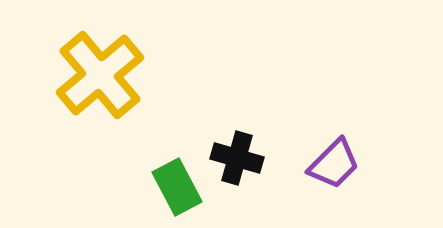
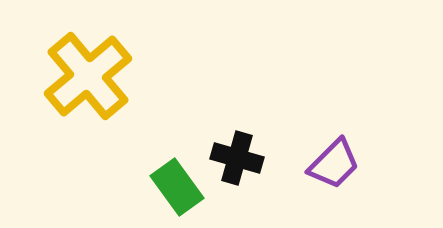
yellow cross: moved 12 px left, 1 px down
green rectangle: rotated 8 degrees counterclockwise
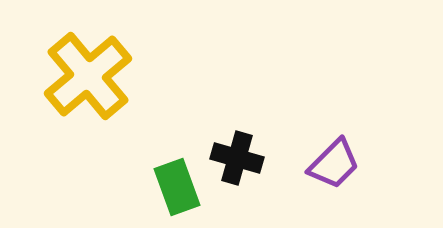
green rectangle: rotated 16 degrees clockwise
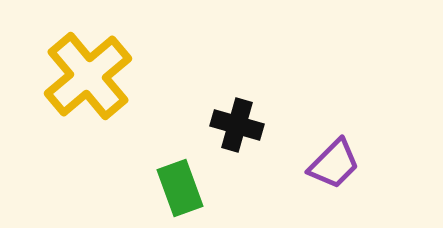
black cross: moved 33 px up
green rectangle: moved 3 px right, 1 px down
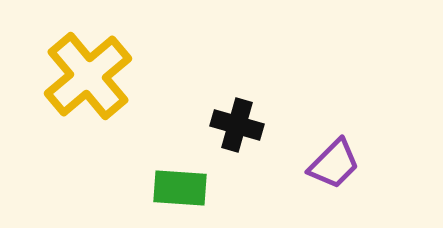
green rectangle: rotated 66 degrees counterclockwise
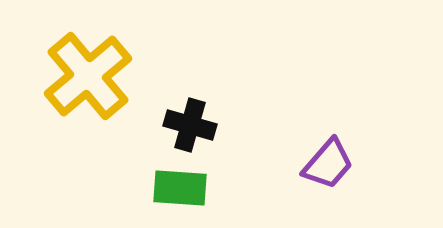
black cross: moved 47 px left
purple trapezoid: moved 6 px left; rotated 4 degrees counterclockwise
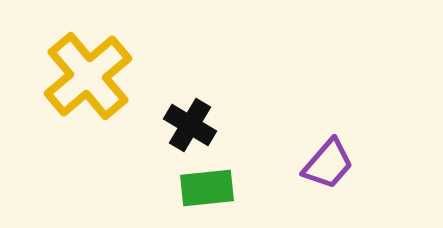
black cross: rotated 15 degrees clockwise
green rectangle: moved 27 px right; rotated 10 degrees counterclockwise
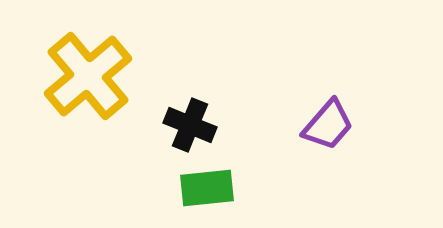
black cross: rotated 9 degrees counterclockwise
purple trapezoid: moved 39 px up
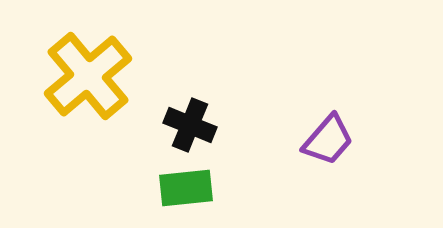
purple trapezoid: moved 15 px down
green rectangle: moved 21 px left
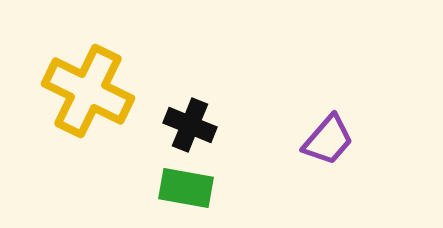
yellow cross: moved 15 px down; rotated 24 degrees counterclockwise
green rectangle: rotated 16 degrees clockwise
